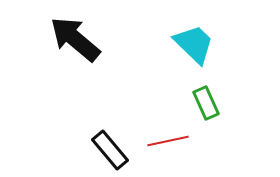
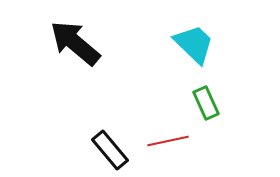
black arrow: moved 4 px down
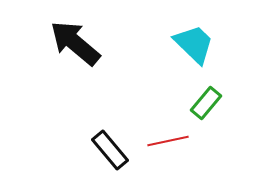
green rectangle: rotated 64 degrees clockwise
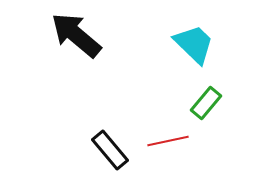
black arrow: moved 1 px right, 8 px up
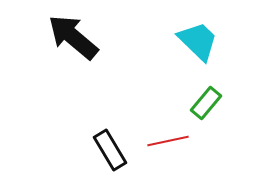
black arrow: moved 3 px left, 2 px down
cyan trapezoid: moved 4 px right, 3 px up
black rectangle: rotated 9 degrees clockwise
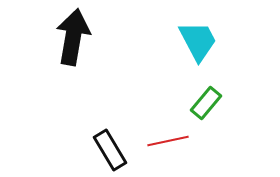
black arrow: rotated 60 degrees clockwise
cyan trapezoid: rotated 18 degrees clockwise
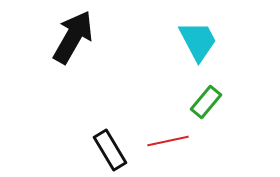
black arrow: rotated 20 degrees clockwise
green rectangle: moved 1 px up
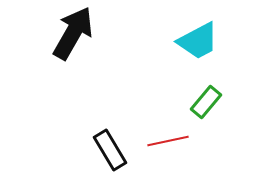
black arrow: moved 4 px up
cyan trapezoid: rotated 90 degrees clockwise
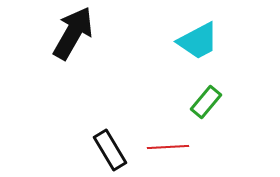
red line: moved 6 px down; rotated 9 degrees clockwise
